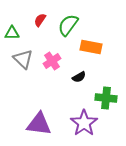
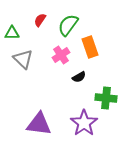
orange rectangle: moved 1 px left; rotated 60 degrees clockwise
pink cross: moved 9 px right, 6 px up
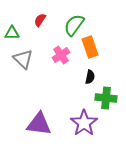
green semicircle: moved 6 px right
black semicircle: moved 11 px right; rotated 48 degrees counterclockwise
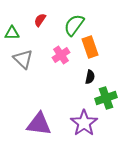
green cross: rotated 25 degrees counterclockwise
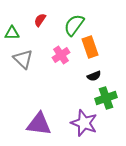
black semicircle: moved 4 px right, 1 px up; rotated 56 degrees clockwise
purple star: rotated 16 degrees counterclockwise
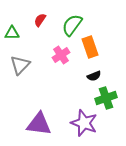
green semicircle: moved 2 px left
gray triangle: moved 3 px left, 6 px down; rotated 30 degrees clockwise
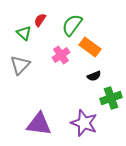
green triangle: moved 12 px right; rotated 42 degrees clockwise
orange rectangle: rotated 35 degrees counterclockwise
green cross: moved 5 px right
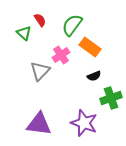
red semicircle: rotated 112 degrees clockwise
gray triangle: moved 20 px right, 6 px down
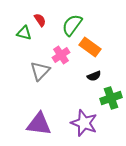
green triangle: rotated 28 degrees counterclockwise
